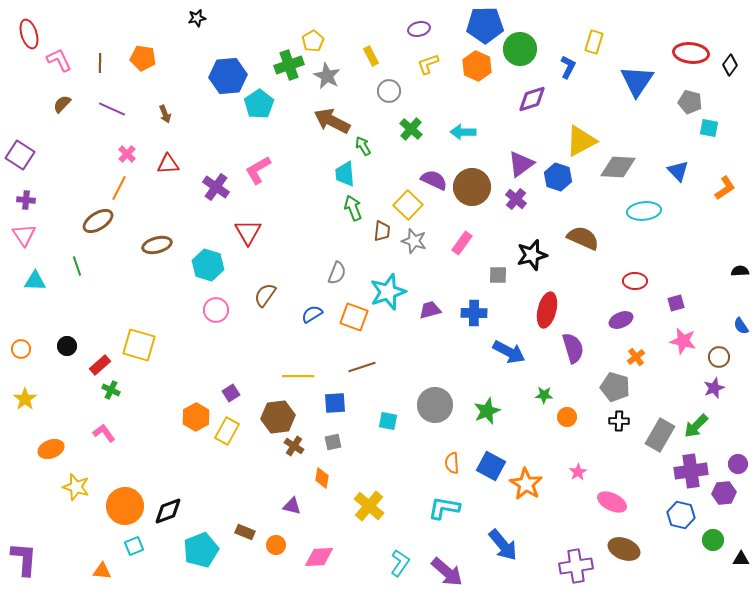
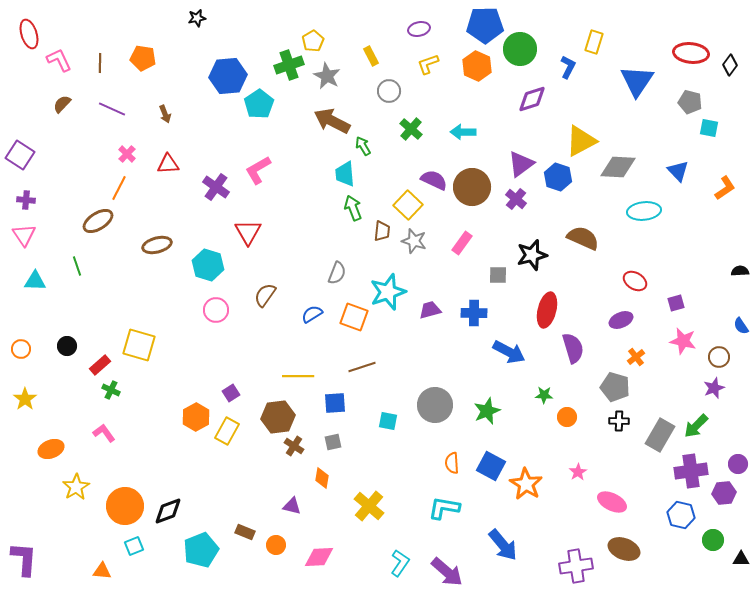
red ellipse at (635, 281): rotated 30 degrees clockwise
yellow star at (76, 487): rotated 24 degrees clockwise
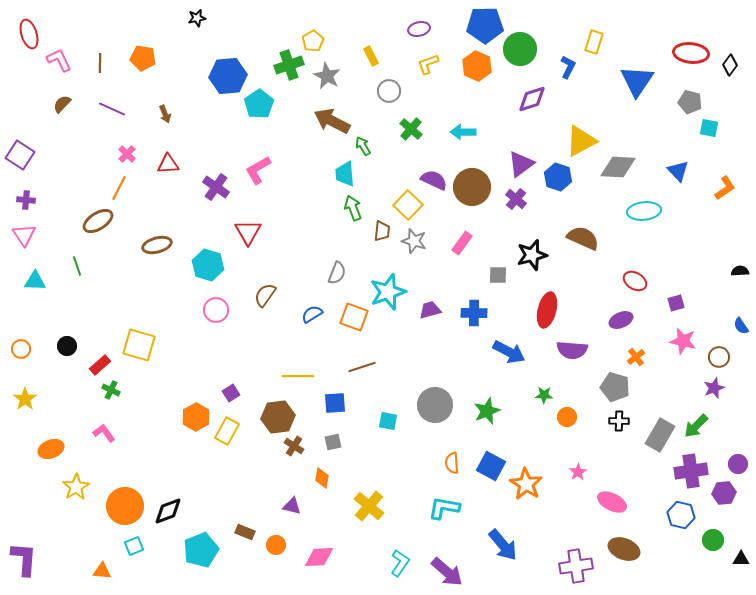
purple semicircle at (573, 348): moved 1 px left, 2 px down; rotated 112 degrees clockwise
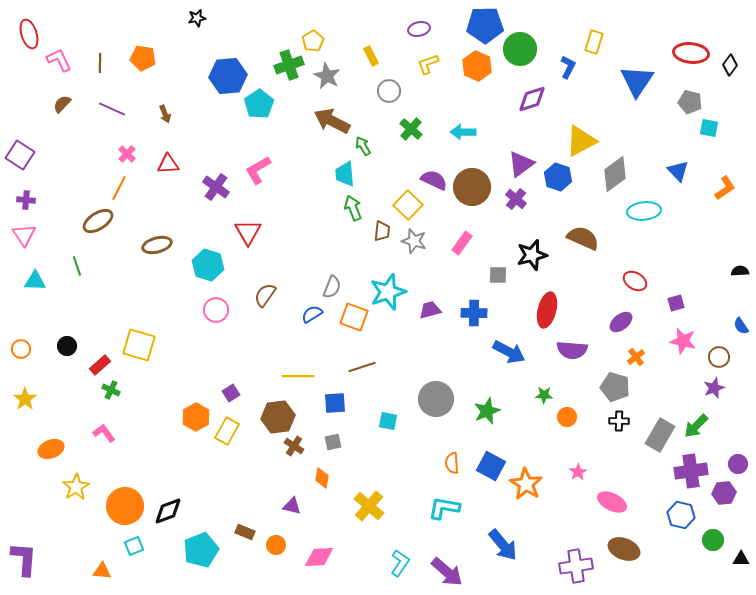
gray diamond at (618, 167): moved 3 px left, 7 px down; rotated 39 degrees counterclockwise
gray semicircle at (337, 273): moved 5 px left, 14 px down
purple ellipse at (621, 320): moved 2 px down; rotated 15 degrees counterclockwise
gray circle at (435, 405): moved 1 px right, 6 px up
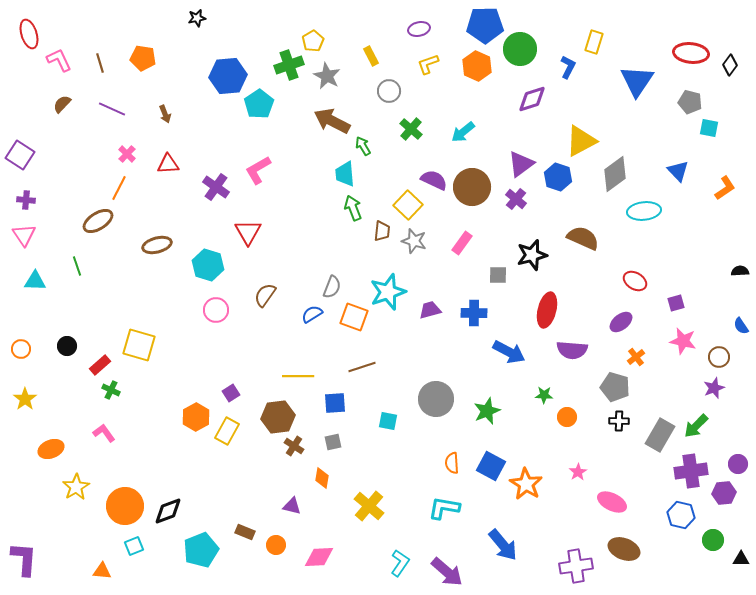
brown line at (100, 63): rotated 18 degrees counterclockwise
cyan arrow at (463, 132): rotated 40 degrees counterclockwise
